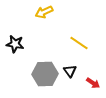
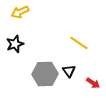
yellow arrow: moved 24 px left
black star: rotated 30 degrees counterclockwise
black triangle: moved 1 px left
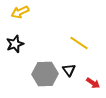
black triangle: moved 1 px up
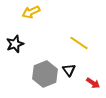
yellow arrow: moved 11 px right
gray hexagon: rotated 20 degrees counterclockwise
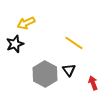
yellow arrow: moved 5 px left, 11 px down
yellow line: moved 5 px left
gray hexagon: rotated 10 degrees counterclockwise
red arrow: rotated 144 degrees counterclockwise
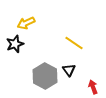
gray hexagon: moved 2 px down
red arrow: moved 4 px down
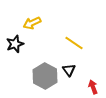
yellow arrow: moved 6 px right
